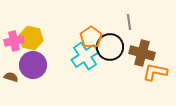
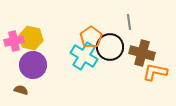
cyan cross: moved 1 px left; rotated 24 degrees counterclockwise
brown semicircle: moved 10 px right, 13 px down
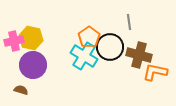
orange pentagon: moved 2 px left
brown cross: moved 3 px left, 2 px down
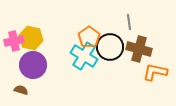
brown cross: moved 6 px up
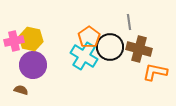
yellow hexagon: moved 1 px down
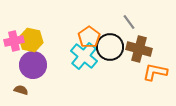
gray line: rotated 28 degrees counterclockwise
yellow hexagon: moved 1 px down
cyan cross: rotated 8 degrees clockwise
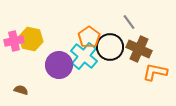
yellow hexagon: moved 1 px up
brown cross: rotated 10 degrees clockwise
purple circle: moved 26 px right
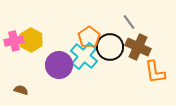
yellow hexagon: moved 1 px down; rotated 15 degrees clockwise
brown cross: moved 1 px left, 2 px up
orange L-shape: rotated 110 degrees counterclockwise
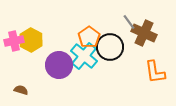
brown cross: moved 6 px right, 14 px up
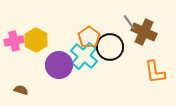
brown cross: moved 1 px up
yellow hexagon: moved 5 px right
